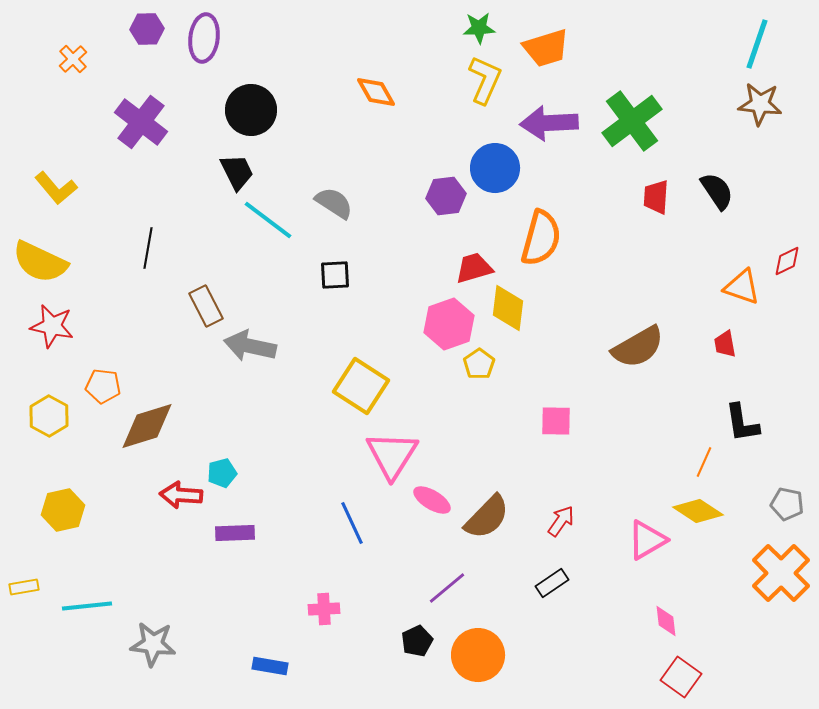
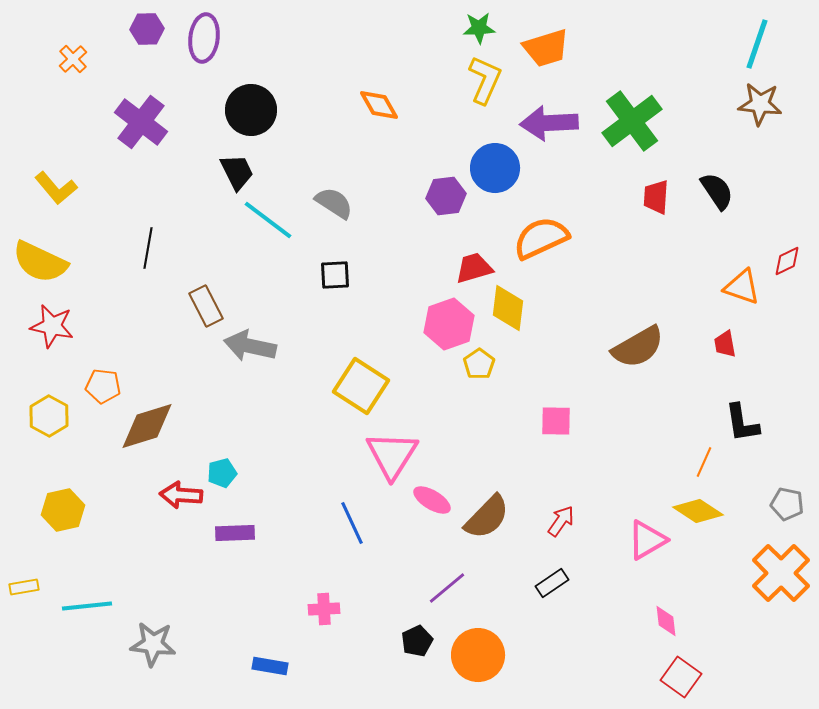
orange diamond at (376, 92): moved 3 px right, 13 px down
orange semicircle at (541, 238): rotated 130 degrees counterclockwise
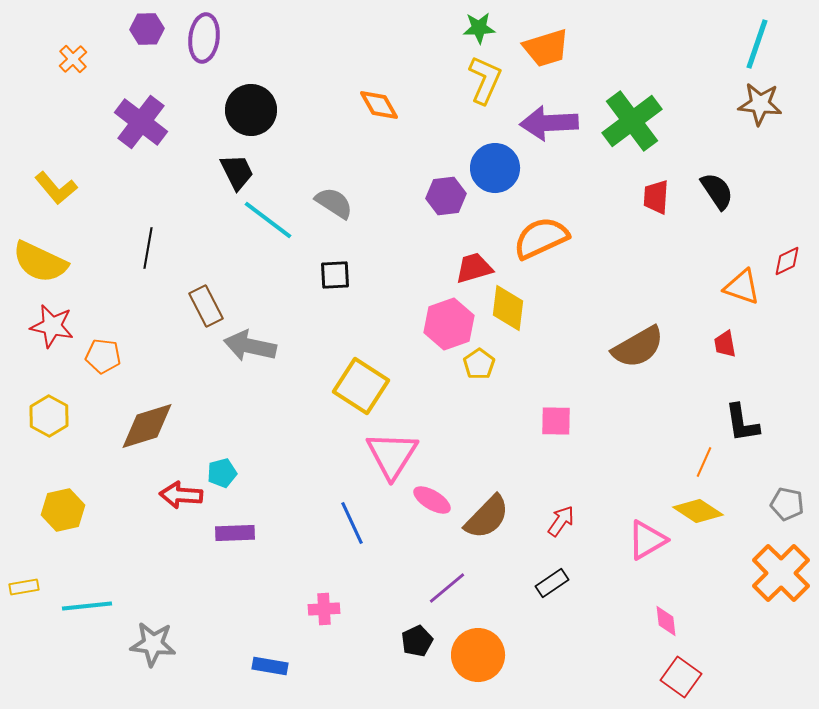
orange pentagon at (103, 386): moved 30 px up
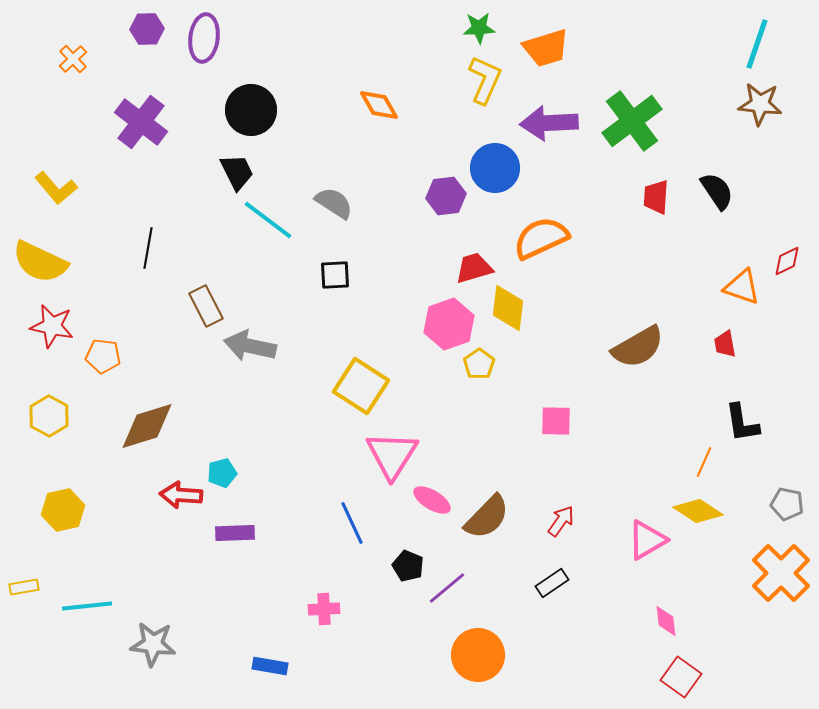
black pentagon at (417, 641): moved 9 px left, 75 px up; rotated 24 degrees counterclockwise
